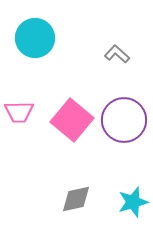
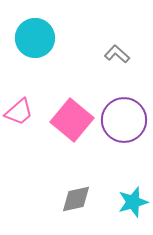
pink trapezoid: rotated 40 degrees counterclockwise
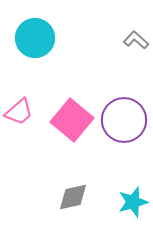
gray L-shape: moved 19 px right, 14 px up
gray diamond: moved 3 px left, 2 px up
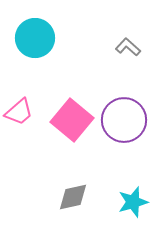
gray L-shape: moved 8 px left, 7 px down
